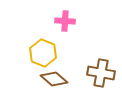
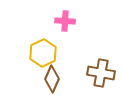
yellow hexagon: rotated 12 degrees clockwise
brown diamond: moved 2 px left; rotated 72 degrees clockwise
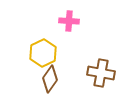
pink cross: moved 4 px right
brown diamond: moved 2 px left; rotated 12 degrees clockwise
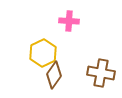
brown diamond: moved 4 px right, 4 px up
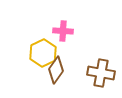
pink cross: moved 6 px left, 10 px down
brown diamond: moved 2 px right, 5 px up
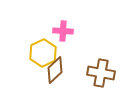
brown diamond: moved 1 px left; rotated 12 degrees clockwise
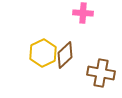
pink cross: moved 20 px right, 18 px up
brown diamond: moved 10 px right, 15 px up
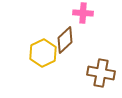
brown diamond: moved 15 px up
